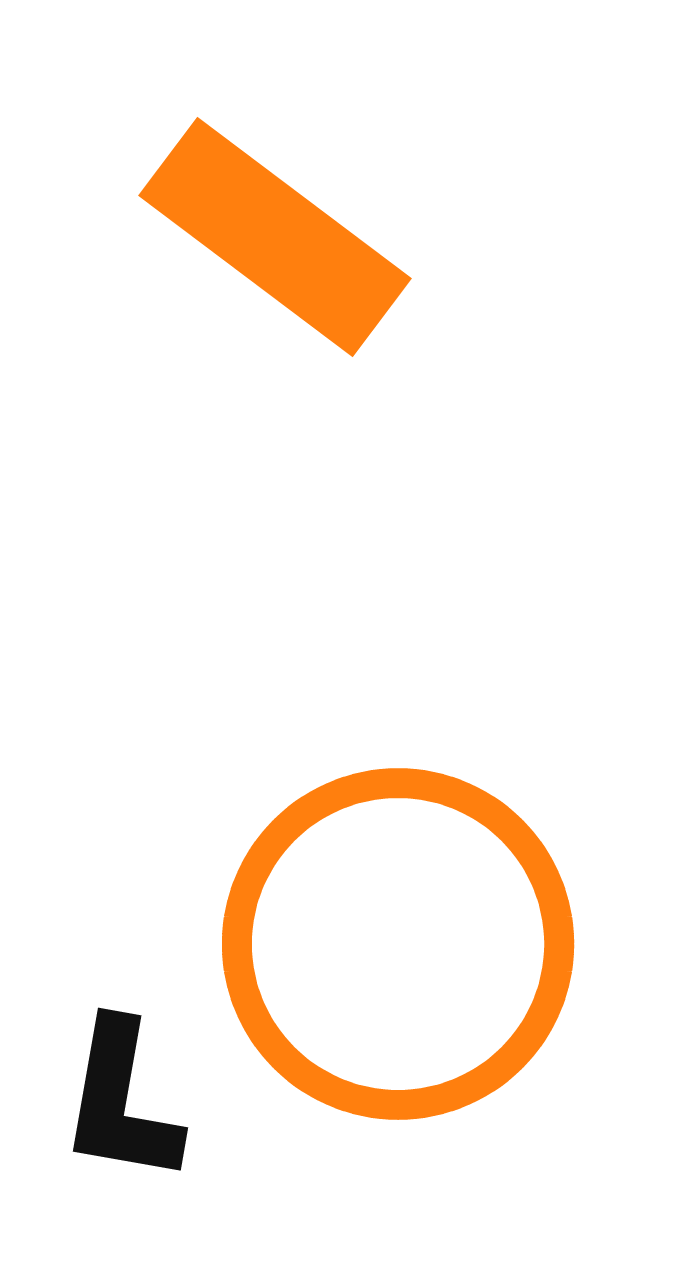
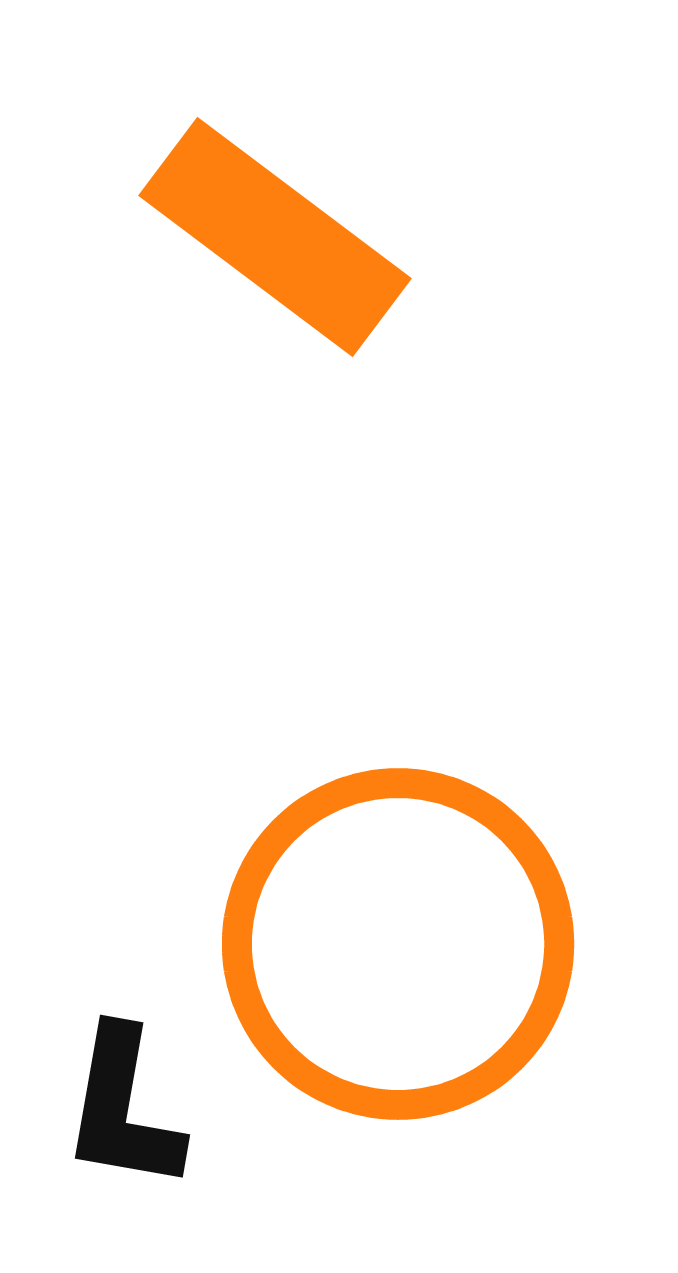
black L-shape: moved 2 px right, 7 px down
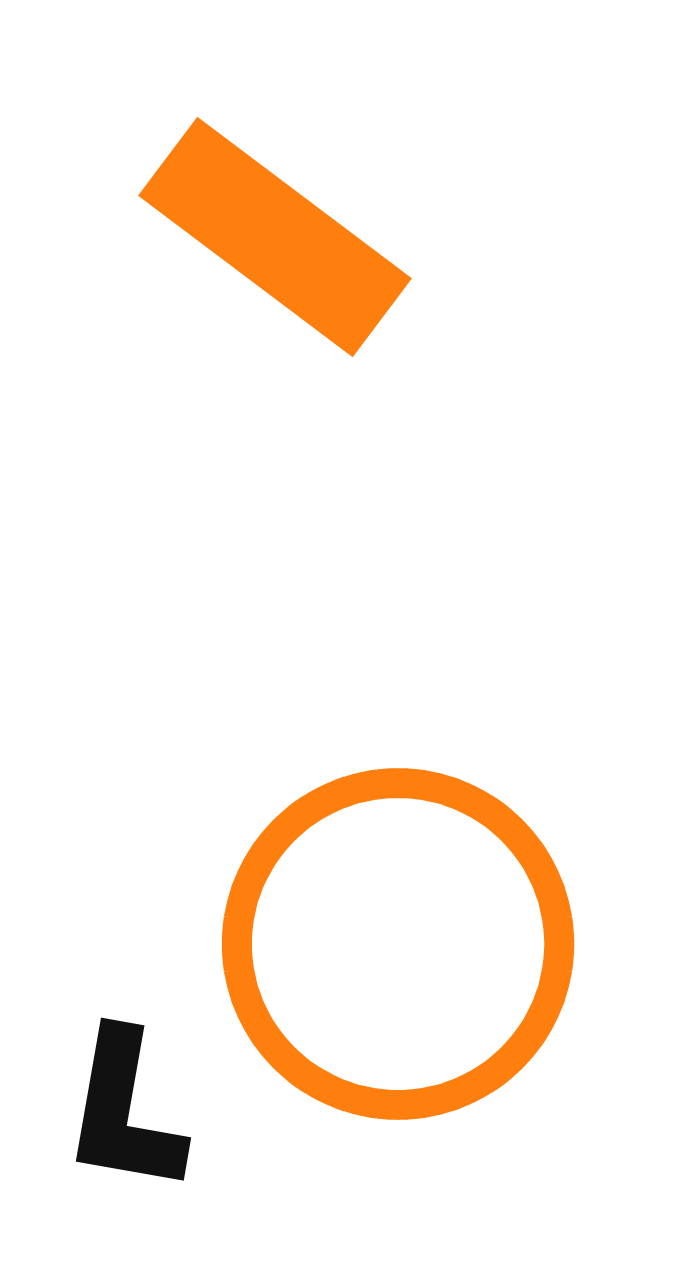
black L-shape: moved 1 px right, 3 px down
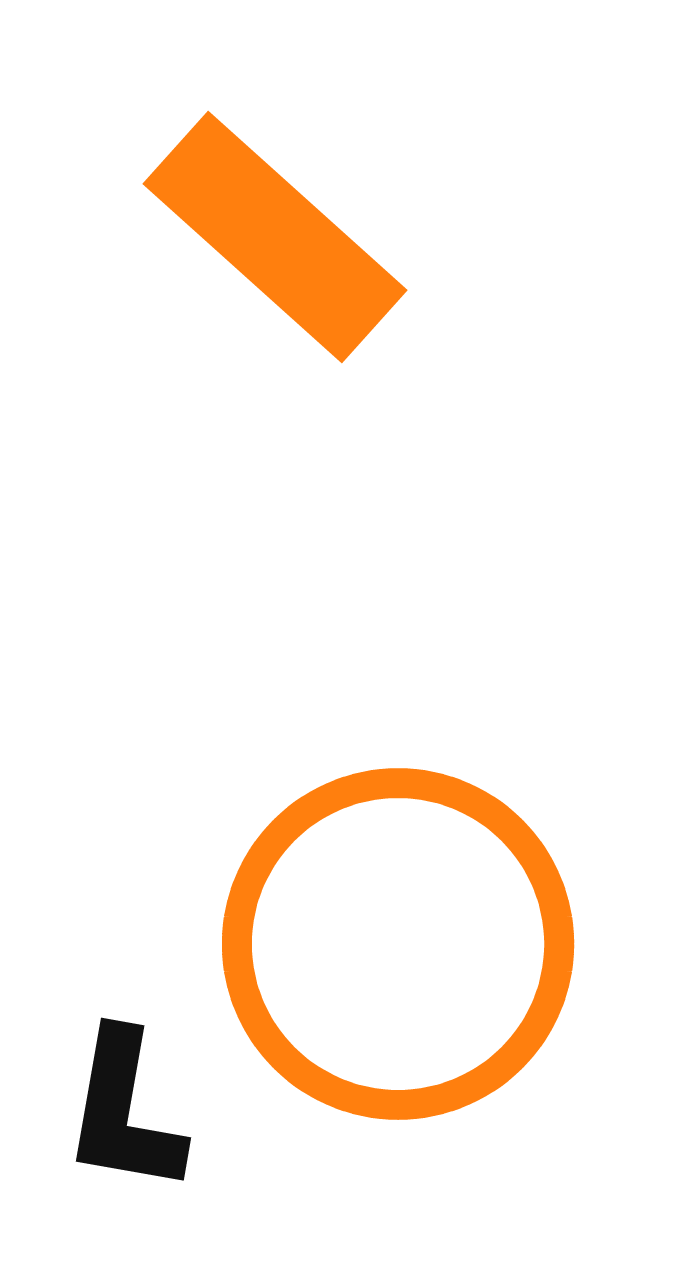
orange rectangle: rotated 5 degrees clockwise
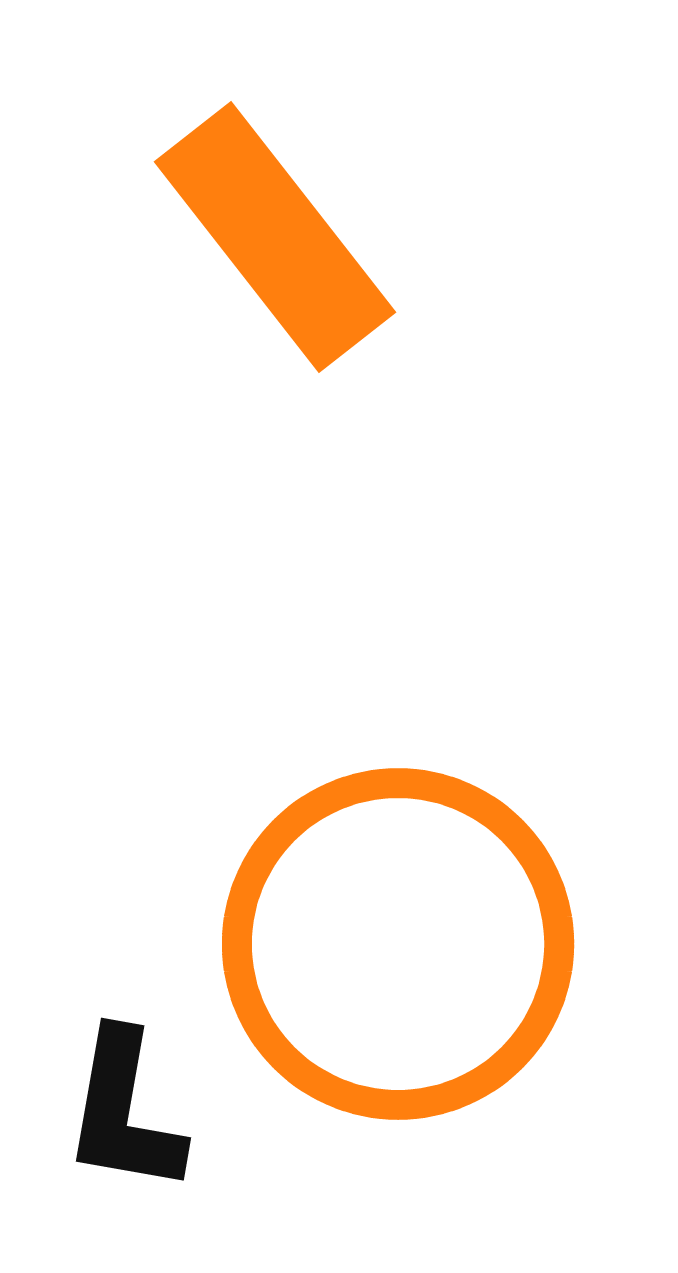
orange rectangle: rotated 10 degrees clockwise
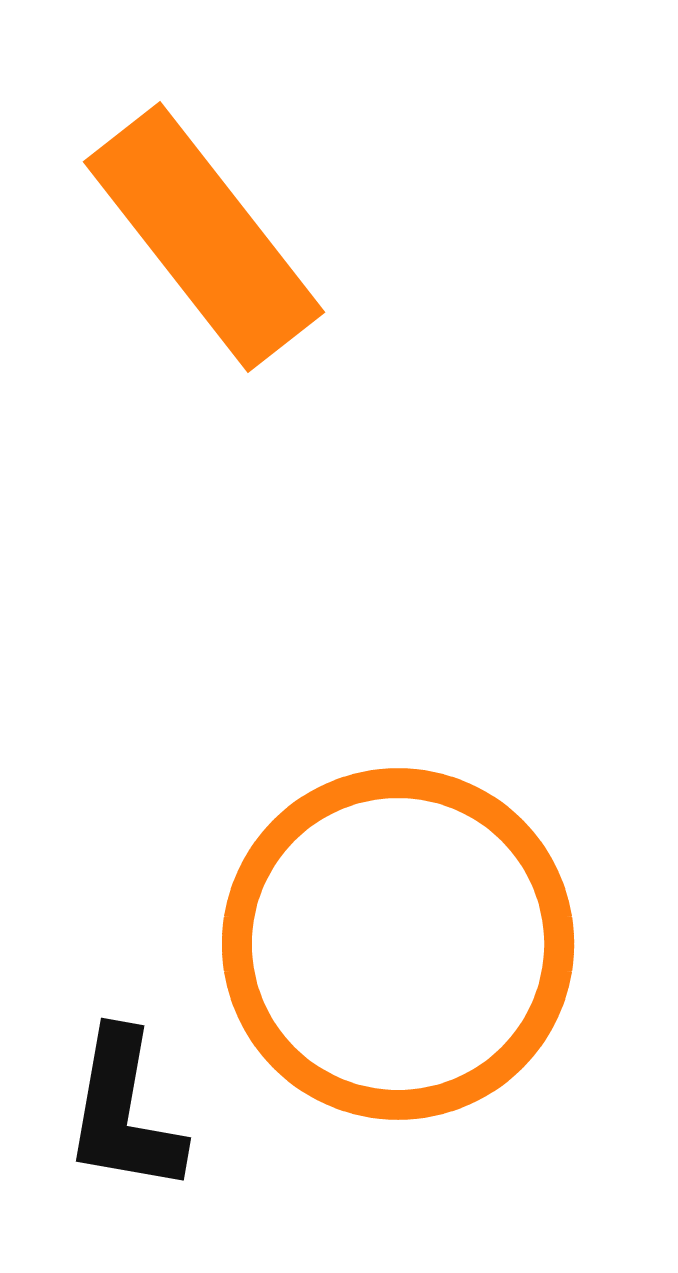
orange rectangle: moved 71 px left
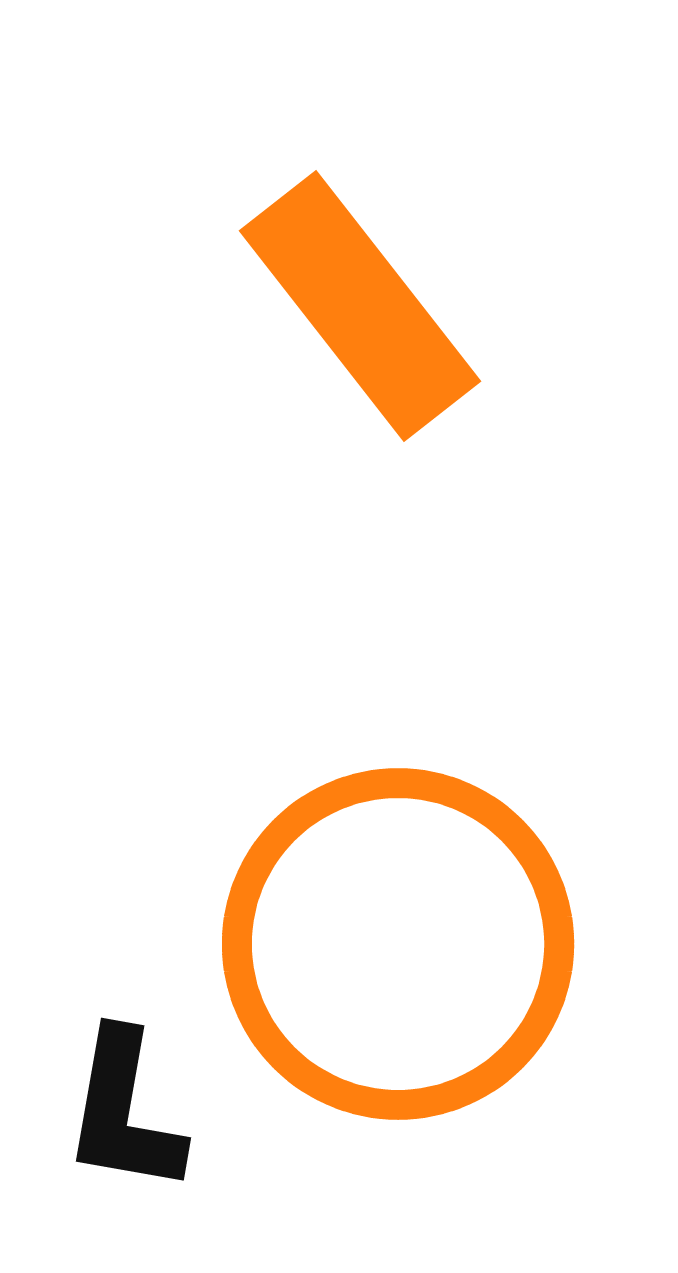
orange rectangle: moved 156 px right, 69 px down
